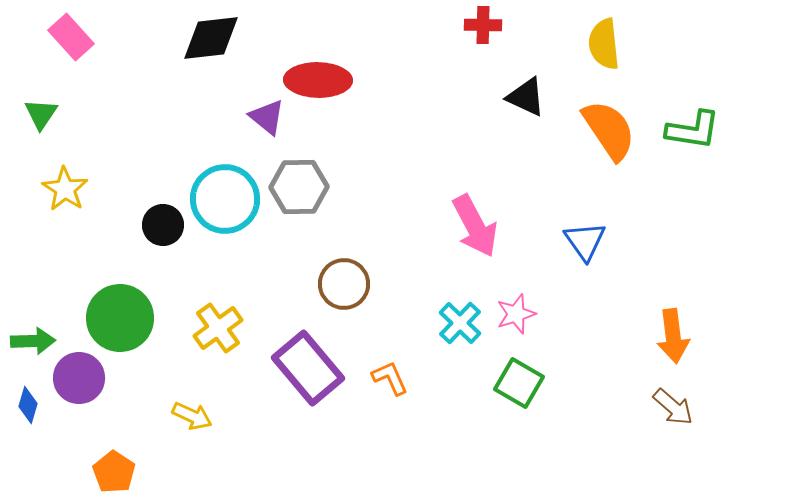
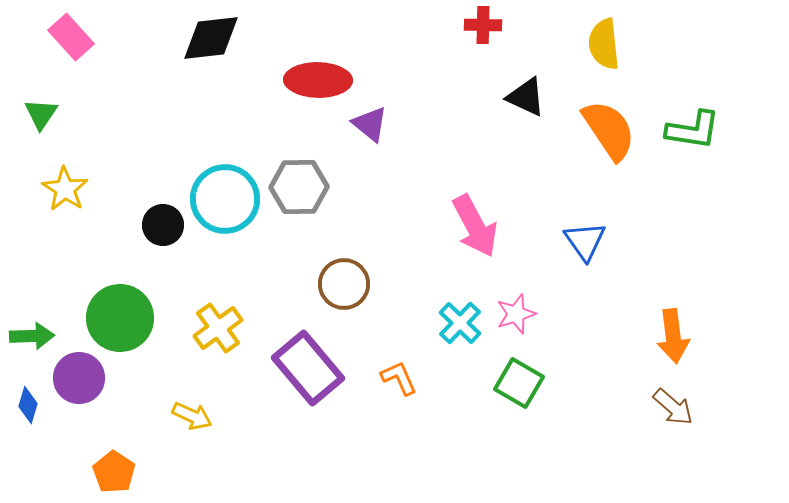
purple triangle: moved 103 px right, 7 px down
green arrow: moved 1 px left, 5 px up
orange L-shape: moved 9 px right
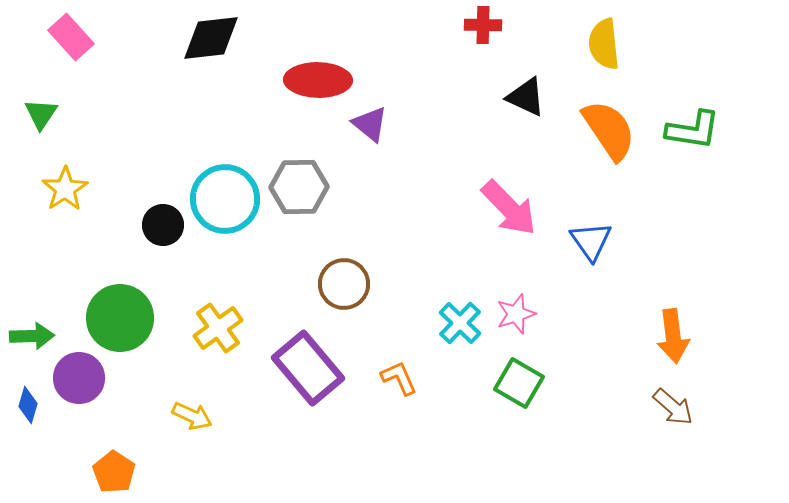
yellow star: rotated 6 degrees clockwise
pink arrow: moved 34 px right, 18 px up; rotated 16 degrees counterclockwise
blue triangle: moved 6 px right
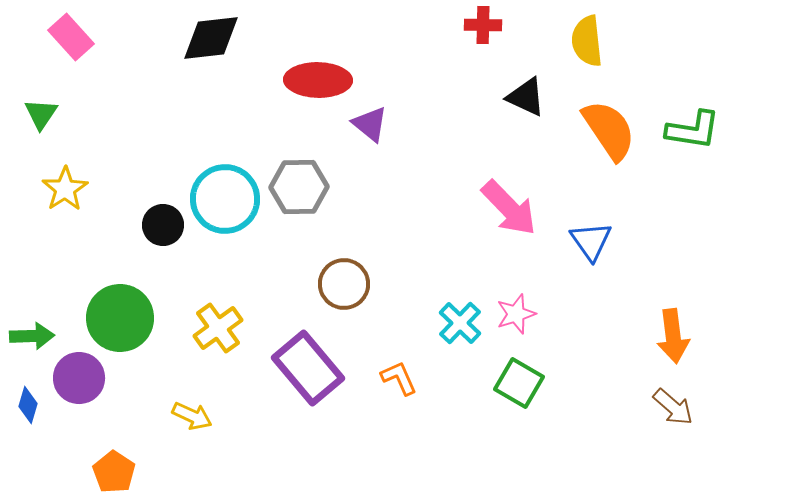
yellow semicircle: moved 17 px left, 3 px up
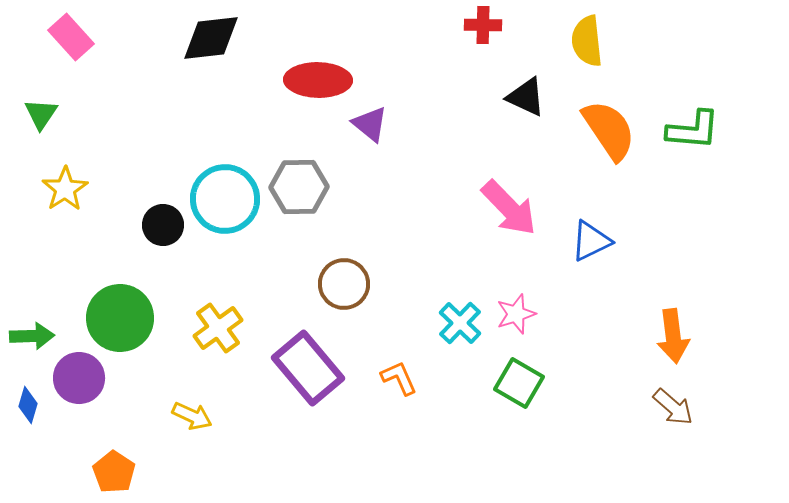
green L-shape: rotated 4 degrees counterclockwise
blue triangle: rotated 39 degrees clockwise
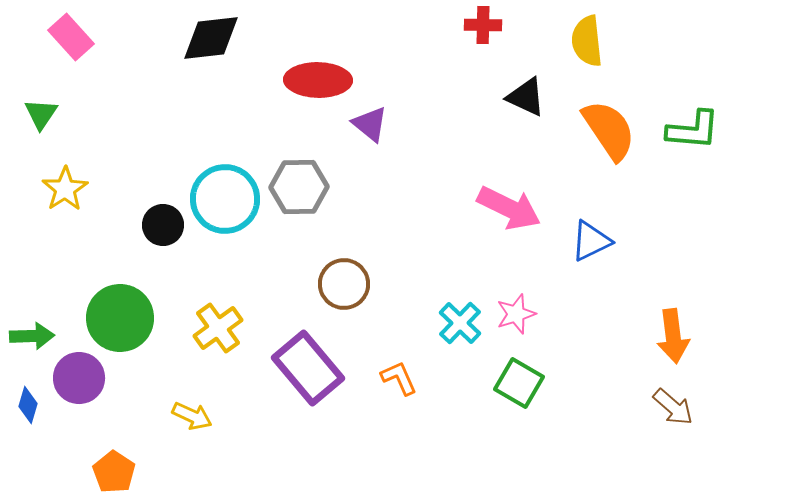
pink arrow: rotated 20 degrees counterclockwise
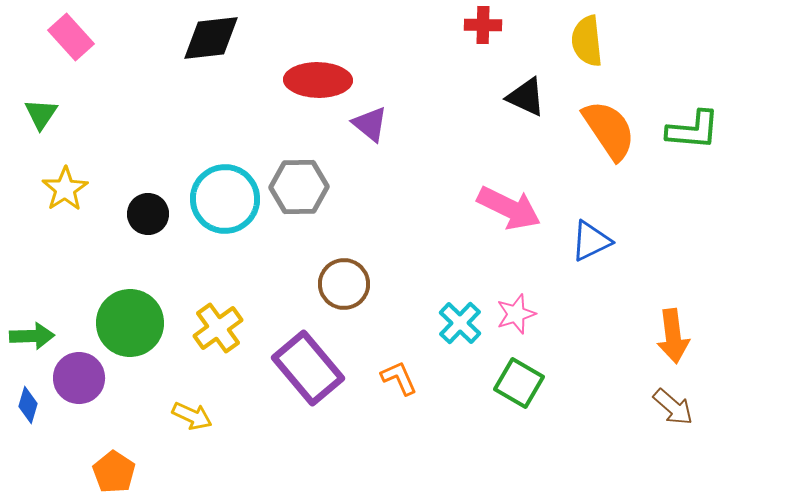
black circle: moved 15 px left, 11 px up
green circle: moved 10 px right, 5 px down
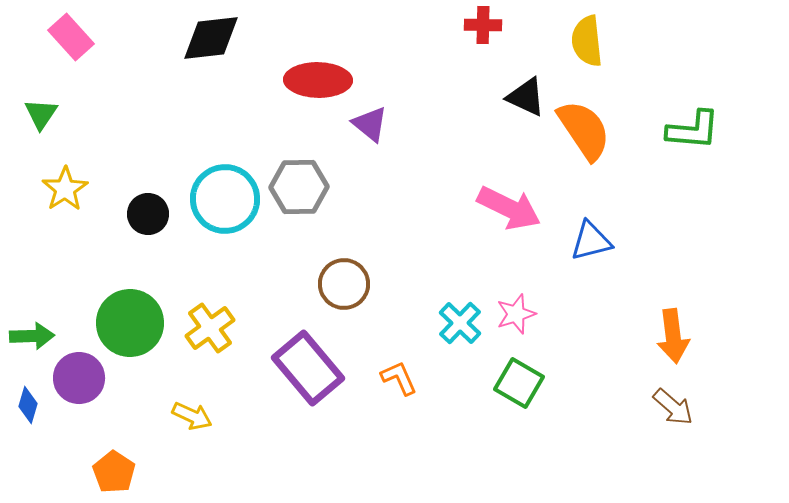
orange semicircle: moved 25 px left
blue triangle: rotated 12 degrees clockwise
yellow cross: moved 8 px left
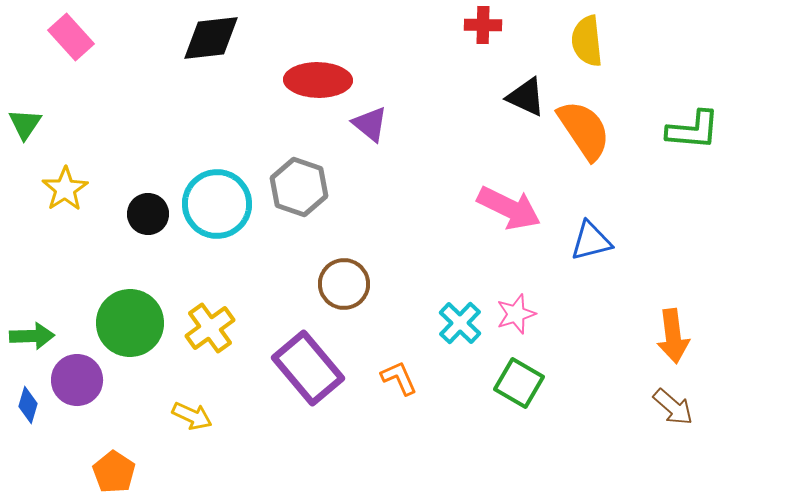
green triangle: moved 16 px left, 10 px down
gray hexagon: rotated 20 degrees clockwise
cyan circle: moved 8 px left, 5 px down
purple circle: moved 2 px left, 2 px down
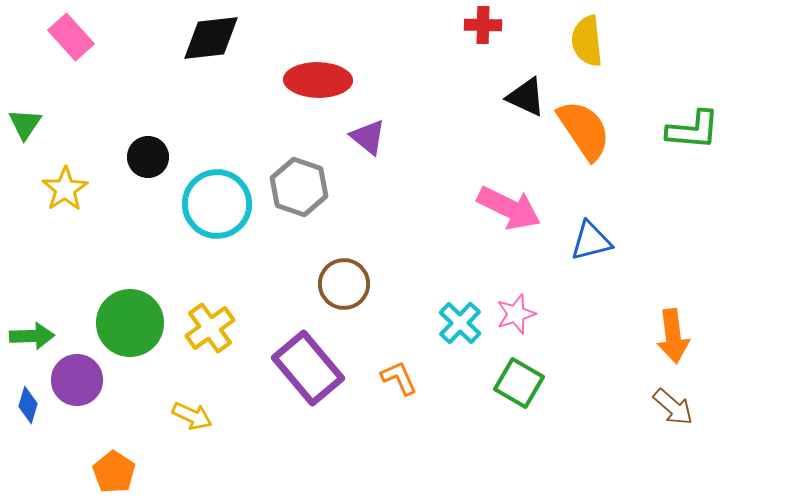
purple triangle: moved 2 px left, 13 px down
black circle: moved 57 px up
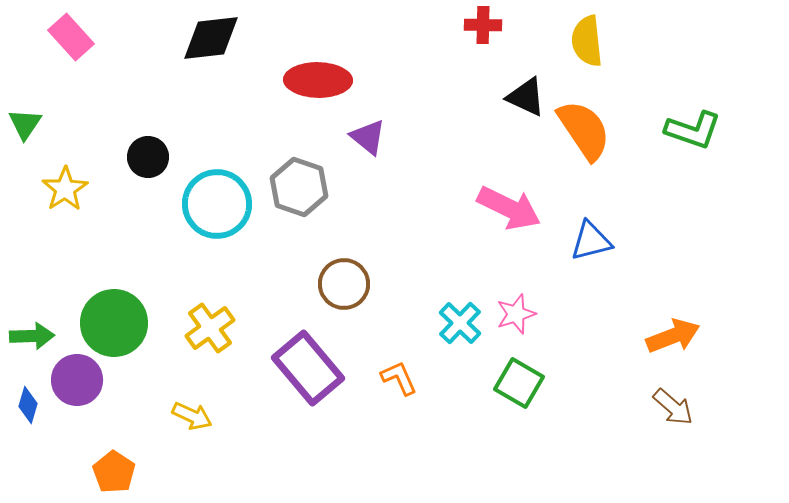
green L-shape: rotated 14 degrees clockwise
green circle: moved 16 px left
orange arrow: rotated 104 degrees counterclockwise
